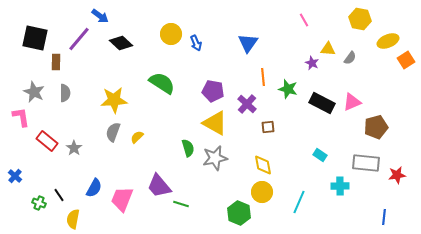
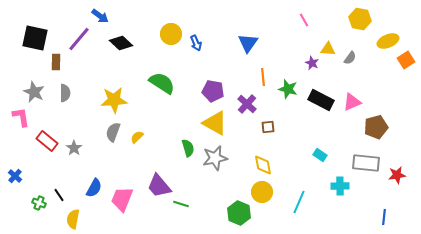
black rectangle at (322, 103): moved 1 px left, 3 px up
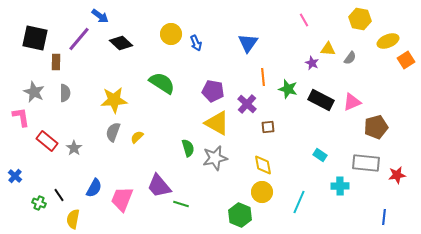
yellow triangle at (215, 123): moved 2 px right
green hexagon at (239, 213): moved 1 px right, 2 px down
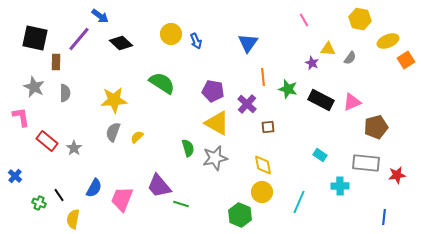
blue arrow at (196, 43): moved 2 px up
gray star at (34, 92): moved 5 px up
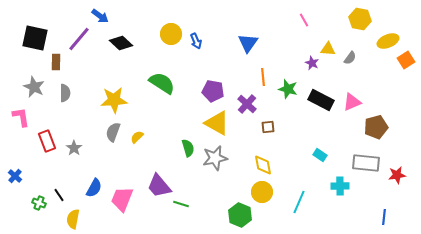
red rectangle at (47, 141): rotated 30 degrees clockwise
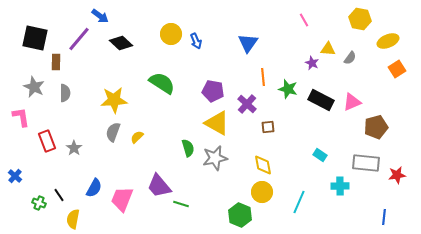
orange square at (406, 60): moved 9 px left, 9 px down
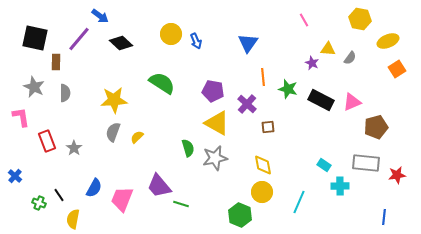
cyan rectangle at (320, 155): moved 4 px right, 10 px down
